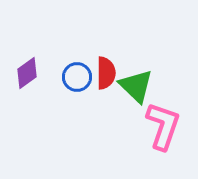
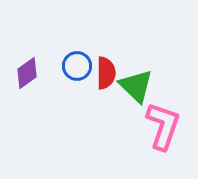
blue circle: moved 11 px up
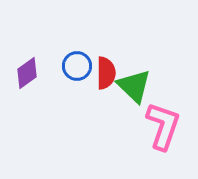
green triangle: moved 2 px left
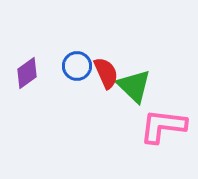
red semicircle: rotated 24 degrees counterclockwise
pink L-shape: rotated 102 degrees counterclockwise
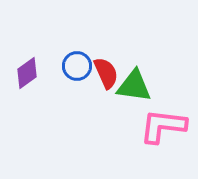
green triangle: rotated 36 degrees counterclockwise
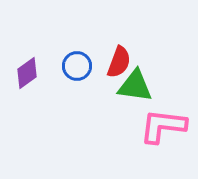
red semicircle: moved 13 px right, 11 px up; rotated 44 degrees clockwise
green triangle: moved 1 px right
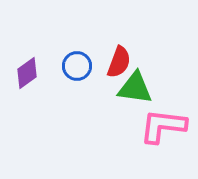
green triangle: moved 2 px down
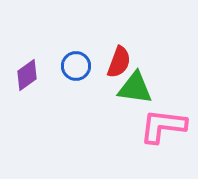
blue circle: moved 1 px left
purple diamond: moved 2 px down
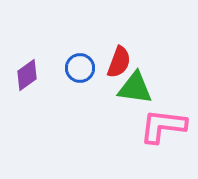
blue circle: moved 4 px right, 2 px down
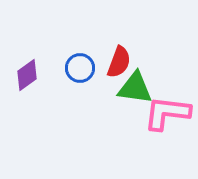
pink L-shape: moved 4 px right, 13 px up
